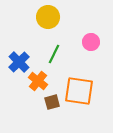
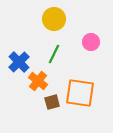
yellow circle: moved 6 px right, 2 px down
orange square: moved 1 px right, 2 px down
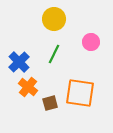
orange cross: moved 10 px left, 6 px down
brown square: moved 2 px left, 1 px down
